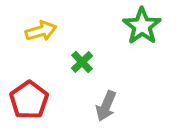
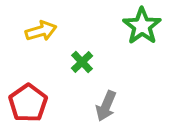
red pentagon: moved 1 px left, 3 px down
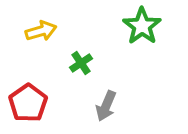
green cross: moved 1 px left, 1 px down; rotated 10 degrees clockwise
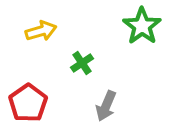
green cross: moved 1 px right
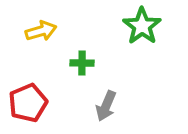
green cross: rotated 35 degrees clockwise
red pentagon: rotated 12 degrees clockwise
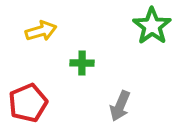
green star: moved 10 px right
gray arrow: moved 14 px right
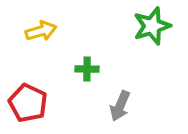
green star: rotated 18 degrees clockwise
green cross: moved 5 px right, 6 px down
red pentagon: rotated 24 degrees counterclockwise
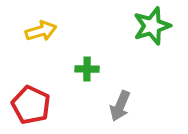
red pentagon: moved 3 px right, 2 px down
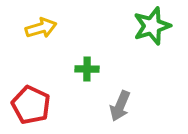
yellow arrow: moved 3 px up
